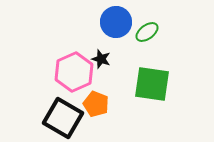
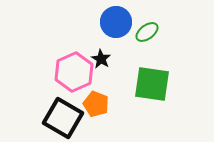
black star: rotated 12 degrees clockwise
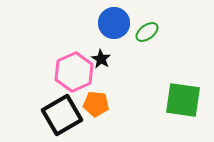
blue circle: moved 2 px left, 1 px down
green square: moved 31 px right, 16 px down
orange pentagon: rotated 15 degrees counterclockwise
black square: moved 1 px left, 3 px up; rotated 30 degrees clockwise
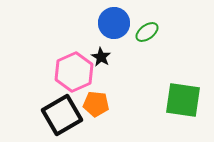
black star: moved 2 px up
